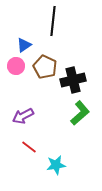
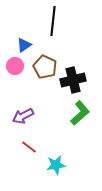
pink circle: moved 1 px left
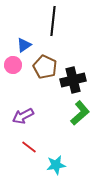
pink circle: moved 2 px left, 1 px up
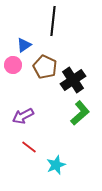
black cross: rotated 20 degrees counterclockwise
cyan star: rotated 12 degrees counterclockwise
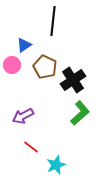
pink circle: moved 1 px left
red line: moved 2 px right
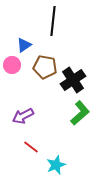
brown pentagon: rotated 15 degrees counterclockwise
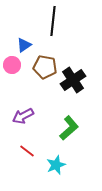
green L-shape: moved 11 px left, 15 px down
red line: moved 4 px left, 4 px down
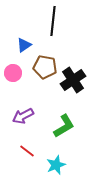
pink circle: moved 1 px right, 8 px down
green L-shape: moved 5 px left, 2 px up; rotated 10 degrees clockwise
